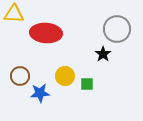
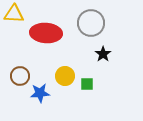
gray circle: moved 26 px left, 6 px up
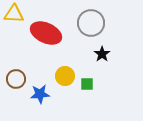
red ellipse: rotated 20 degrees clockwise
black star: moved 1 px left
brown circle: moved 4 px left, 3 px down
blue star: moved 1 px down
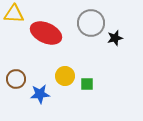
black star: moved 13 px right, 16 px up; rotated 21 degrees clockwise
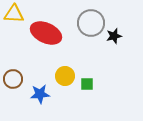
black star: moved 1 px left, 2 px up
brown circle: moved 3 px left
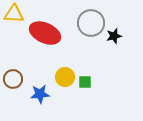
red ellipse: moved 1 px left
yellow circle: moved 1 px down
green square: moved 2 px left, 2 px up
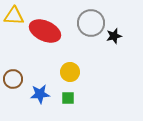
yellow triangle: moved 2 px down
red ellipse: moved 2 px up
yellow circle: moved 5 px right, 5 px up
green square: moved 17 px left, 16 px down
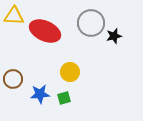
green square: moved 4 px left; rotated 16 degrees counterclockwise
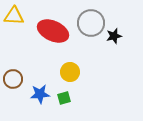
red ellipse: moved 8 px right
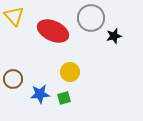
yellow triangle: rotated 45 degrees clockwise
gray circle: moved 5 px up
